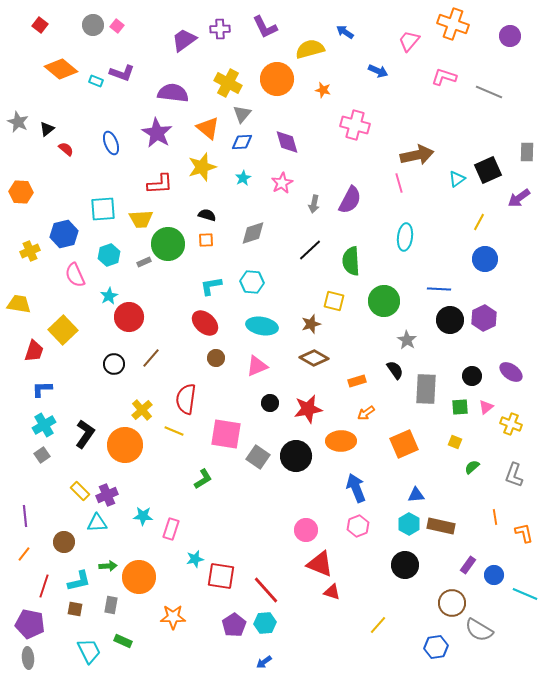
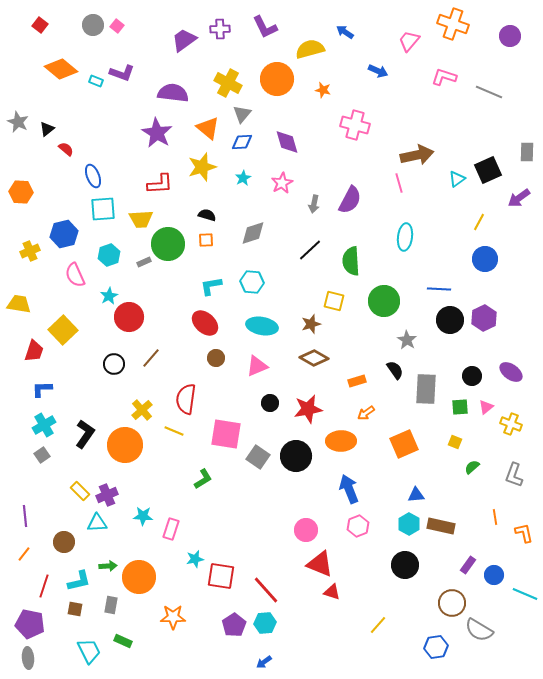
blue ellipse at (111, 143): moved 18 px left, 33 px down
blue arrow at (356, 488): moved 7 px left, 1 px down
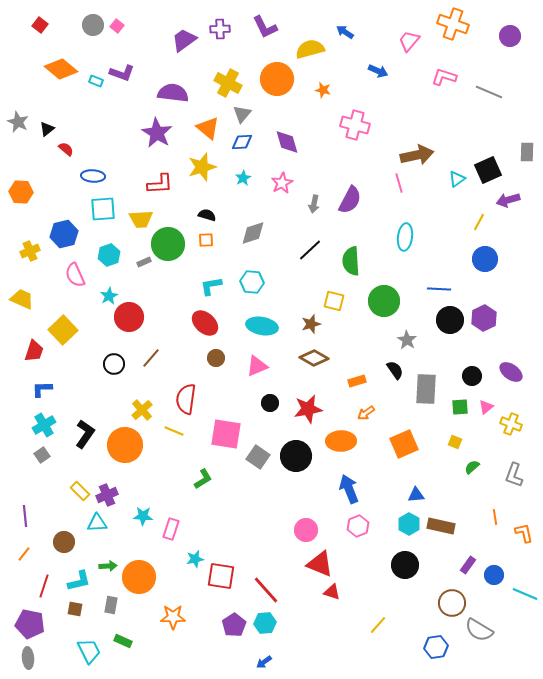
blue ellipse at (93, 176): rotated 65 degrees counterclockwise
purple arrow at (519, 198): moved 11 px left, 2 px down; rotated 20 degrees clockwise
yellow trapezoid at (19, 304): moved 3 px right, 5 px up; rotated 15 degrees clockwise
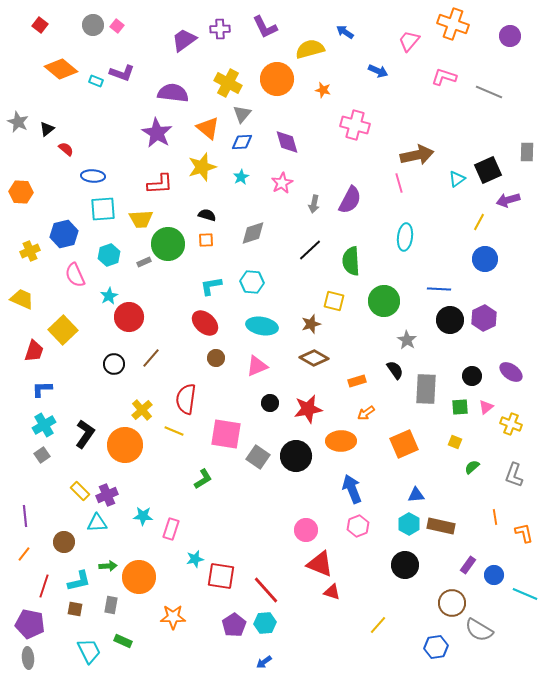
cyan star at (243, 178): moved 2 px left, 1 px up
blue arrow at (349, 489): moved 3 px right
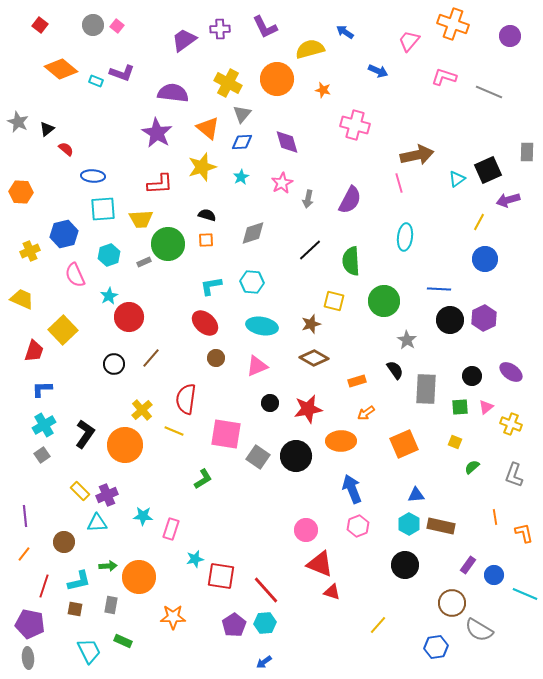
gray arrow at (314, 204): moved 6 px left, 5 px up
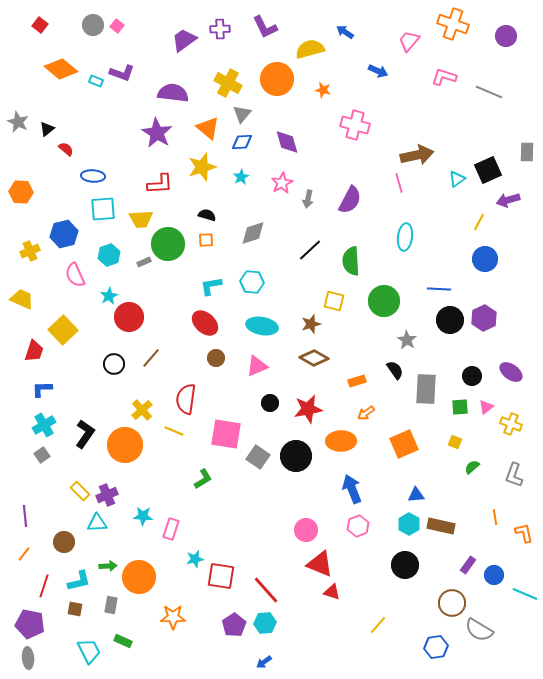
purple circle at (510, 36): moved 4 px left
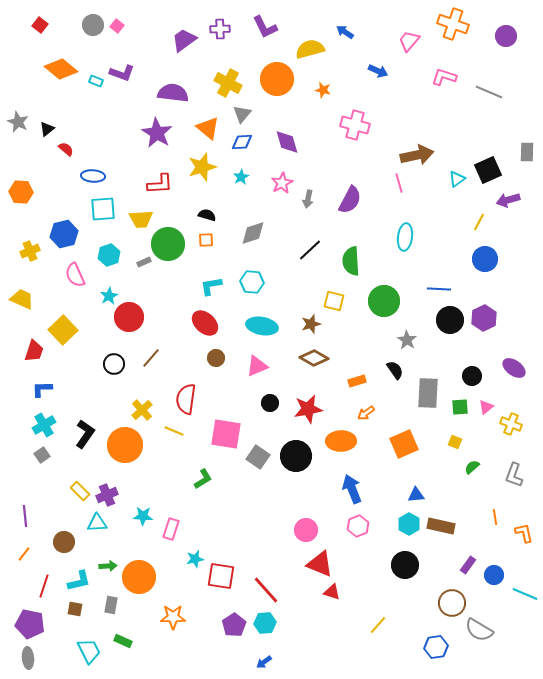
purple ellipse at (511, 372): moved 3 px right, 4 px up
gray rectangle at (426, 389): moved 2 px right, 4 px down
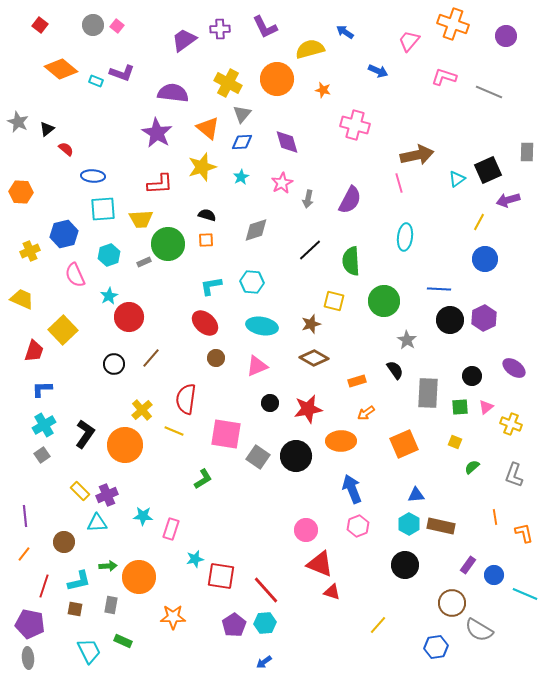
gray diamond at (253, 233): moved 3 px right, 3 px up
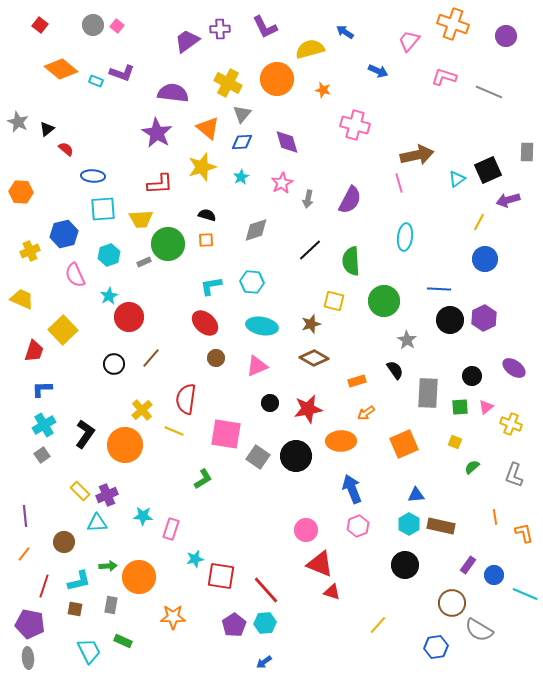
purple trapezoid at (184, 40): moved 3 px right, 1 px down
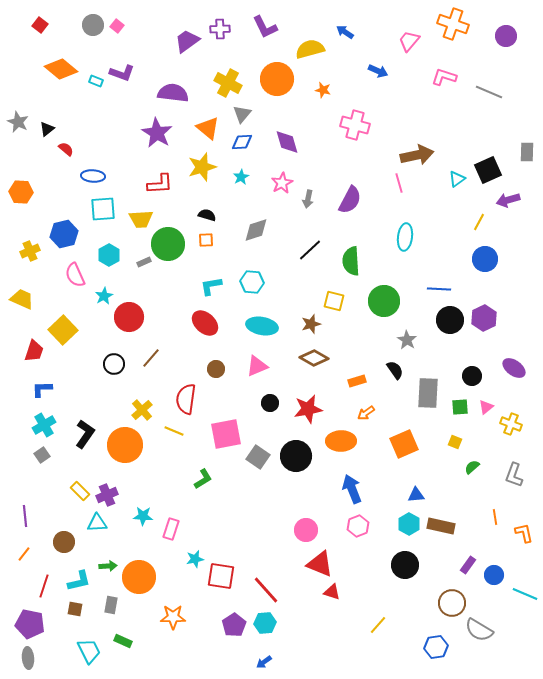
cyan hexagon at (109, 255): rotated 10 degrees counterclockwise
cyan star at (109, 296): moved 5 px left
brown circle at (216, 358): moved 11 px down
pink square at (226, 434): rotated 20 degrees counterclockwise
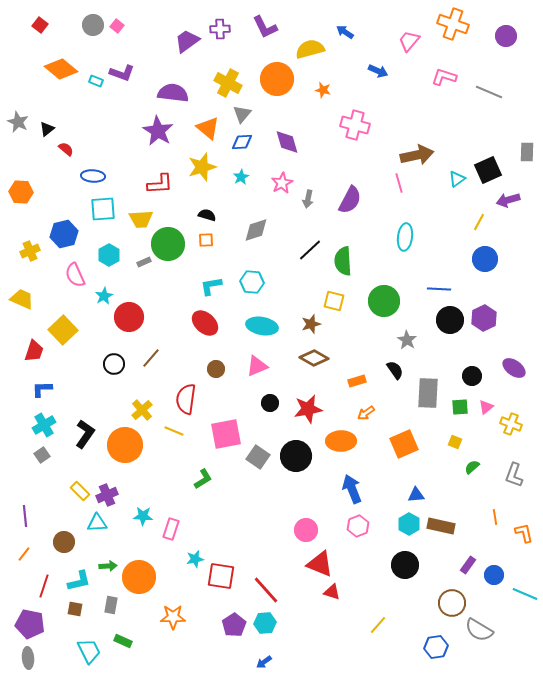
purple star at (157, 133): moved 1 px right, 2 px up
green semicircle at (351, 261): moved 8 px left
